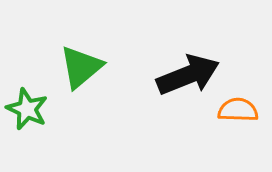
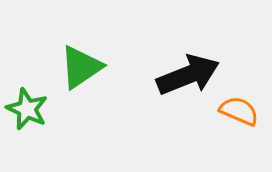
green triangle: rotated 6 degrees clockwise
orange semicircle: moved 1 px right, 1 px down; rotated 21 degrees clockwise
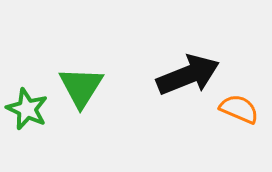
green triangle: moved 20 px down; rotated 24 degrees counterclockwise
orange semicircle: moved 2 px up
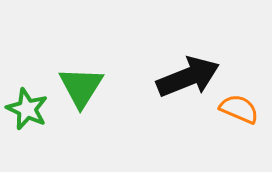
black arrow: moved 2 px down
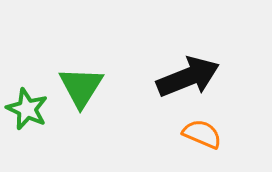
orange semicircle: moved 37 px left, 25 px down
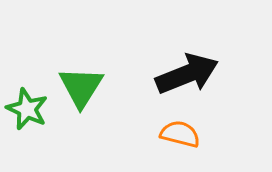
black arrow: moved 1 px left, 3 px up
orange semicircle: moved 22 px left; rotated 9 degrees counterclockwise
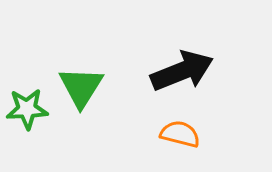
black arrow: moved 5 px left, 3 px up
green star: rotated 27 degrees counterclockwise
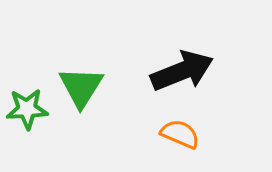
orange semicircle: rotated 9 degrees clockwise
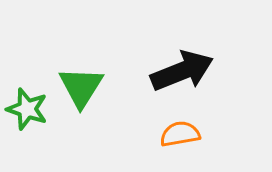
green star: rotated 21 degrees clockwise
orange semicircle: rotated 33 degrees counterclockwise
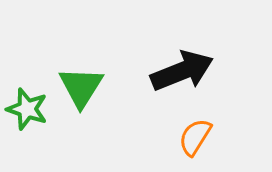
orange semicircle: moved 15 px right, 3 px down; rotated 48 degrees counterclockwise
